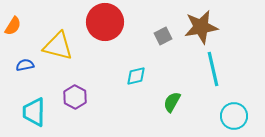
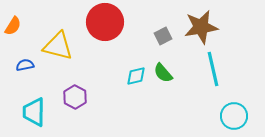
green semicircle: moved 9 px left, 29 px up; rotated 70 degrees counterclockwise
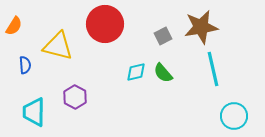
red circle: moved 2 px down
orange semicircle: moved 1 px right
blue semicircle: rotated 96 degrees clockwise
cyan diamond: moved 4 px up
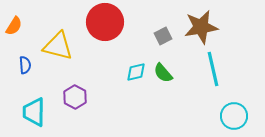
red circle: moved 2 px up
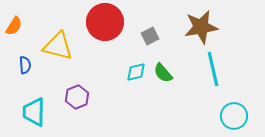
gray square: moved 13 px left
purple hexagon: moved 2 px right; rotated 10 degrees clockwise
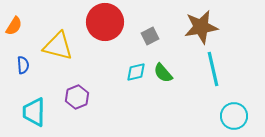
blue semicircle: moved 2 px left
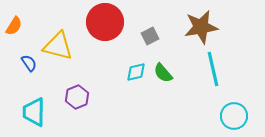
blue semicircle: moved 6 px right, 2 px up; rotated 30 degrees counterclockwise
